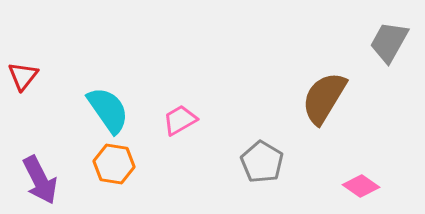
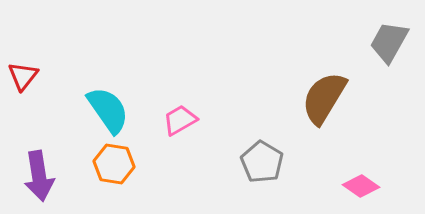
purple arrow: moved 1 px left, 4 px up; rotated 18 degrees clockwise
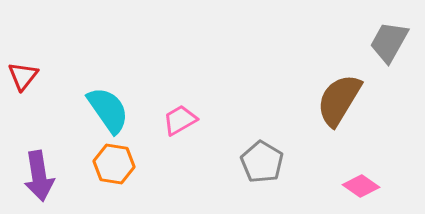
brown semicircle: moved 15 px right, 2 px down
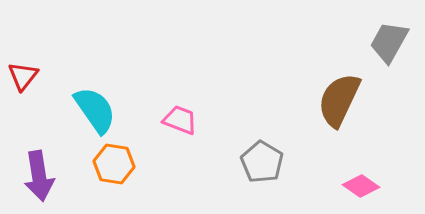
brown semicircle: rotated 6 degrees counterclockwise
cyan semicircle: moved 13 px left
pink trapezoid: rotated 51 degrees clockwise
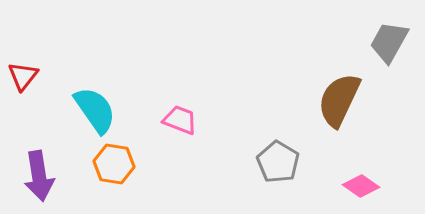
gray pentagon: moved 16 px right
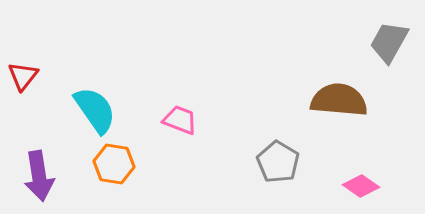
brown semicircle: rotated 70 degrees clockwise
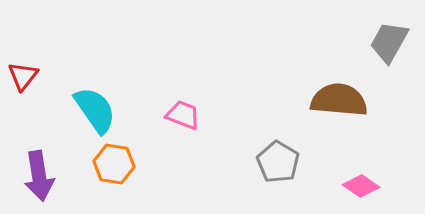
pink trapezoid: moved 3 px right, 5 px up
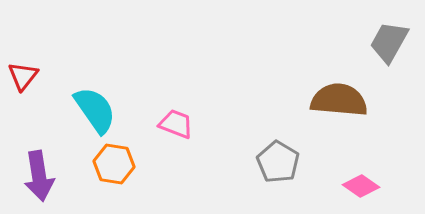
pink trapezoid: moved 7 px left, 9 px down
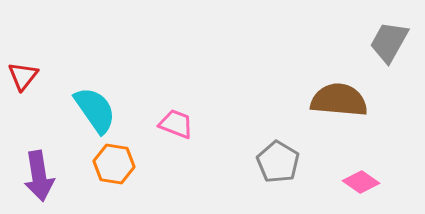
pink diamond: moved 4 px up
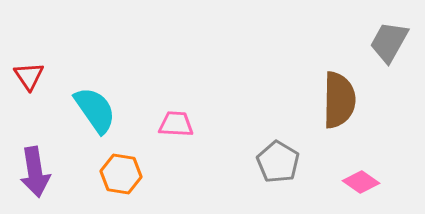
red triangle: moved 6 px right; rotated 12 degrees counterclockwise
brown semicircle: rotated 86 degrees clockwise
pink trapezoid: rotated 18 degrees counterclockwise
orange hexagon: moved 7 px right, 10 px down
purple arrow: moved 4 px left, 4 px up
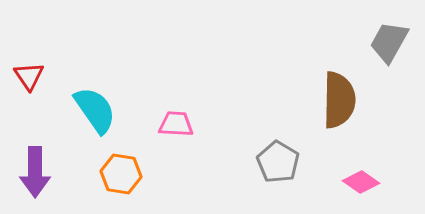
purple arrow: rotated 9 degrees clockwise
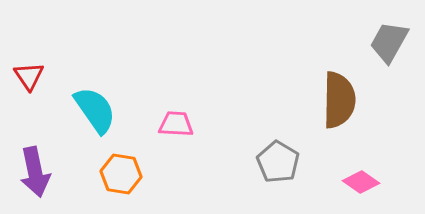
purple arrow: rotated 12 degrees counterclockwise
